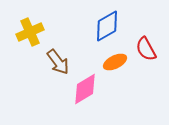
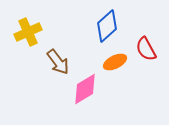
blue diamond: rotated 12 degrees counterclockwise
yellow cross: moved 2 px left
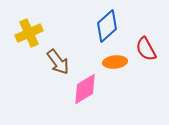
yellow cross: moved 1 px right, 1 px down
orange ellipse: rotated 20 degrees clockwise
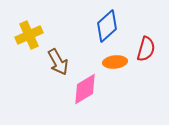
yellow cross: moved 2 px down
red semicircle: rotated 135 degrees counterclockwise
brown arrow: rotated 8 degrees clockwise
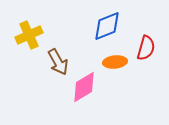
blue diamond: rotated 20 degrees clockwise
red semicircle: moved 1 px up
pink diamond: moved 1 px left, 2 px up
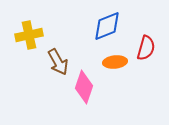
yellow cross: rotated 12 degrees clockwise
pink diamond: rotated 40 degrees counterclockwise
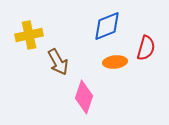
pink diamond: moved 10 px down
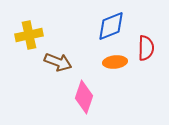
blue diamond: moved 4 px right
red semicircle: rotated 15 degrees counterclockwise
brown arrow: rotated 40 degrees counterclockwise
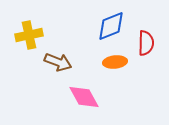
red semicircle: moved 5 px up
pink diamond: rotated 48 degrees counterclockwise
